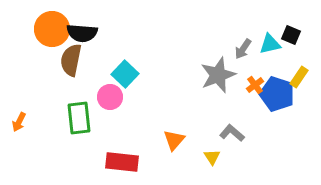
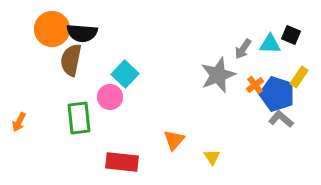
cyan triangle: rotated 15 degrees clockwise
gray L-shape: moved 49 px right, 14 px up
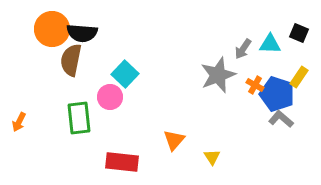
black square: moved 8 px right, 2 px up
orange cross: rotated 24 degrees counterclockwise
